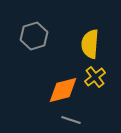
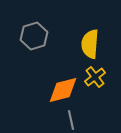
gray line: rotated 60 degrees clockwise
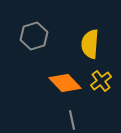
yellow cross: moved 6 px right, 4 px down
orange diamond: moved 2 px right, 7 px up; rotated 60 degrees clockwise
gray line: moved 1 px right
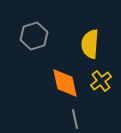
orange diamond: rotated 32 degrees clockwise
gray line: moved 3 px right, 1 px up
